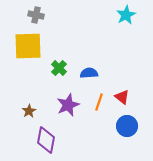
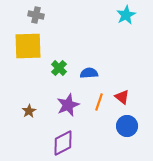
purple diamond: moved 17 px right, 3 px down; rotated 52 degrees clockwise
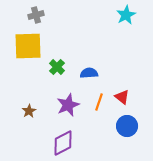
gray cross: rotated 28 degrees counterclockwise
green cross: moved 2 px left, 1 px up
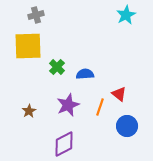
blue semicircle: moved 4 px left, 1 px down
red triangle: moved 3 px left, 3 px up
orange line: moved 1 px right, 5 px down
purple diamond: moved 1 px right, 1 px down
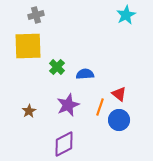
blue circle: moved 8 px left, 6 px up
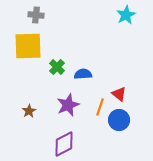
gray cross: rotated 21 degrees clockwise
blue semicircle: moved 2 px left
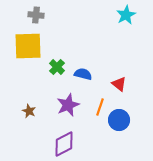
blue semicircle: rotated 18 degrees clockwise
red triangle: moved 10 px up
brown star: rotated 16 degrees counterclockwise
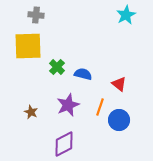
brown star: moved 2 px right, 1 px down
